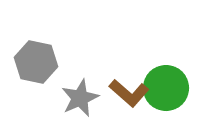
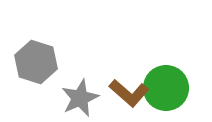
gray hexagon: rotated 6 degrees clockwise
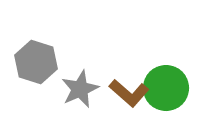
gray star: moved 9 px up
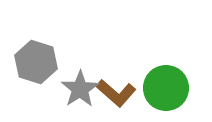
gray star: rotated 9 degrees counterclockwise
brown L-shape: moved 13 px left
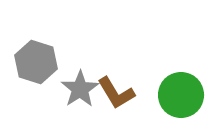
green circle: moved 15 px right, 7 px down
brown L-shape: rotated 18 degrees clockwise
